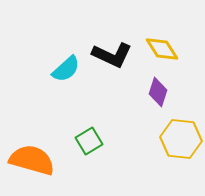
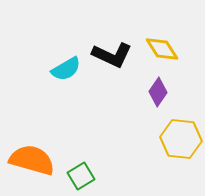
cyan semicircle: rotated 12 degrees clockwise
purple diamond: rotated 16 degrees clockwise
green square: moved 8 px left, 35 px down
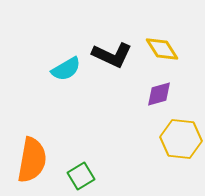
purple diamond: moved 1 px right, 2 px down; rotated 40 degrees clockwise
orange semicircle: rotated 84 degrees clockwise
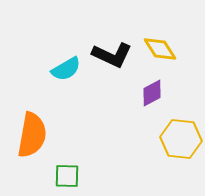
yellow diamond: moved 2 px left
purple diamond: moved 7 px left, 1 px up; rotated 12 degrees counterclockwise
orange semicircle: moved 25 px up
green square: moved 14 px left; rotated 32 degrees clockwise
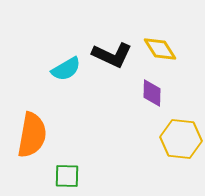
purple diamond: rotated 60 degrees counterclockwise
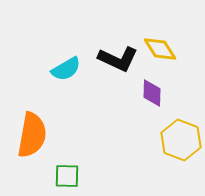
black L-shape: moved 6 px right, 4 px down
yellow hexagon: moved 1 px down; rotated 15 degrees clockwise
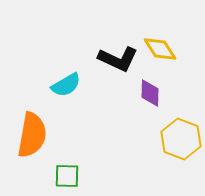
cyan semicircle: moved 16 px down
purple diamond: moved 2 px left
yellow hexagon: moved 1 px up
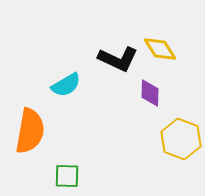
orange semicircle: moved 2 px left, 4 px up
